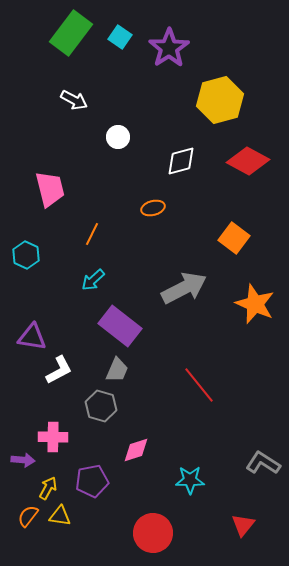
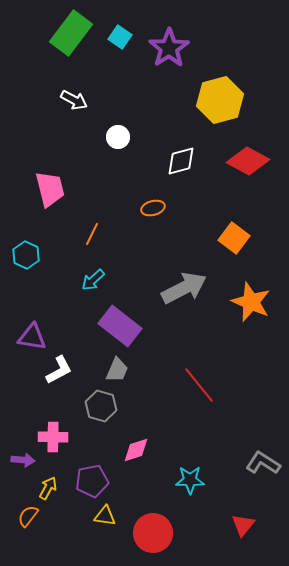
orange star: moved 4 px left, 2 px up
yellow triangle: moved 45 px right
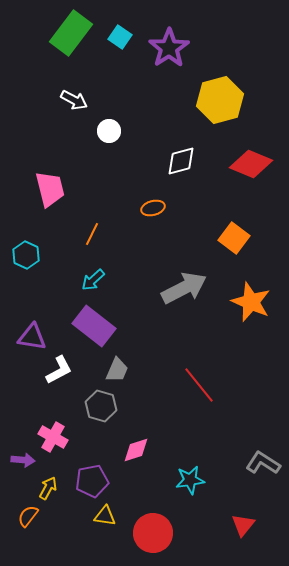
white circle: moved 9 px left, 6 px up
red diamond: moved 3 px right, 3 px down; rotated 6 degrees counterclockwise
purple rectangle: moved 26 px left
pink cross: rotated 28 degrees clockwise
cyan star: rotated 8 degrees counterclockwise
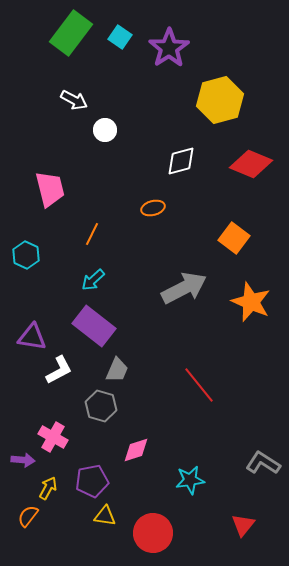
white circle: moved 4 px left, 1 px up
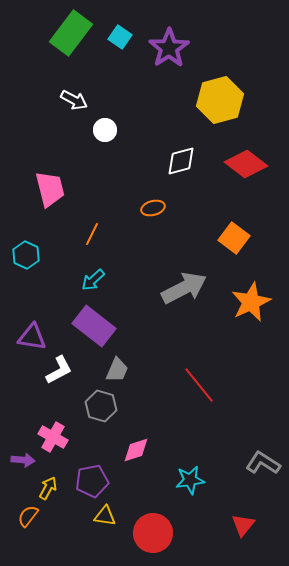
red diamond: moved 5 px left; rotated 15 degrees clockwise
orange star: rotated 24 degrees clockwise
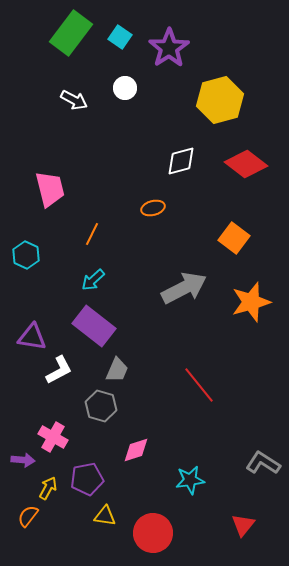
white circle: moved 20 px right, 42 px up
orange star: rotated 9 degrees clockwise
purple pentagon: moved 5 px left, 2 px up
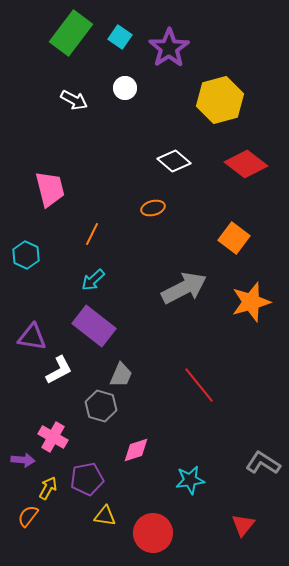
white diamond: moved 7 px left; rotated 56 degrees clockwise
gray trapezoid: moved 4 px right, 5 px down
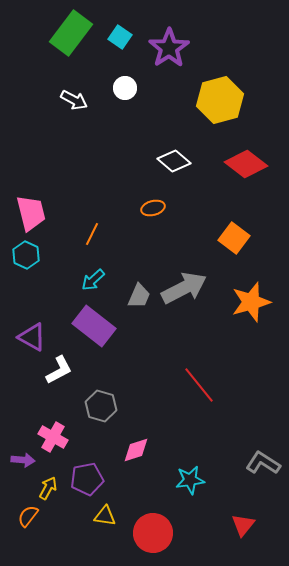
pink trapezoid: moved 19 px left, 24 px down
purple triangle: rotated 20 degrees clockwise
gray trapezoid: moved 18 px right, 79 px up
